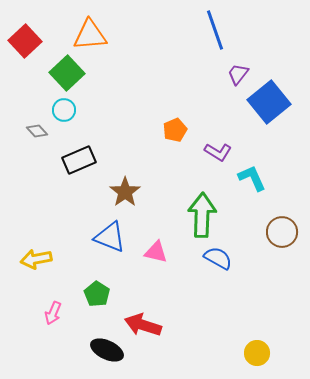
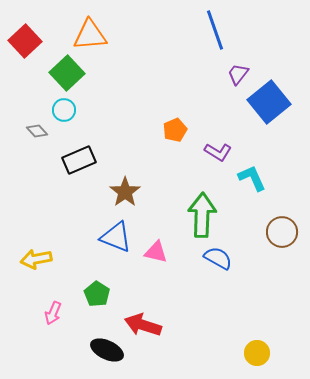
blue triangle: moved 6 px right
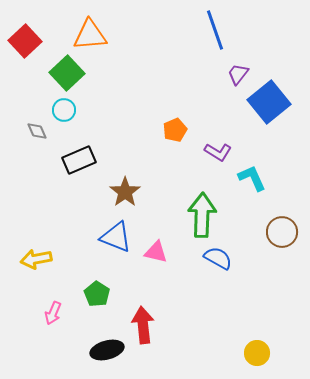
gray diamond: rotated 20 degrees clockwise
red arrow: rotated 66 degrees clockwise
black ellipse: rotated 40 degrees counterclockwise
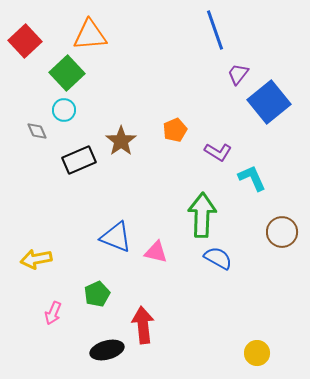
brown star: moved 4 px left, 51 px up
green pentagon: rotated 15 degrees clockwise
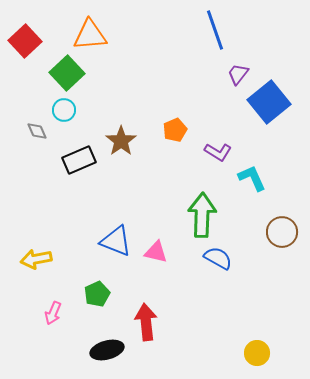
blue triangle: moved 4 px down
red arrow: moved 3 px right, 3 px up
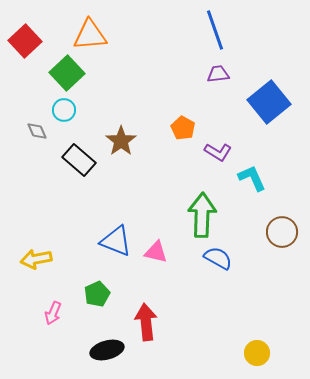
purple trapezoid: moved 20 px left; rotated 45 degrees clockwise
orange pentagon: moved 8 px right, 2 px up; rotated 20 degrees counterclockwise
black rectangle: rotated 64 degrees clockwise
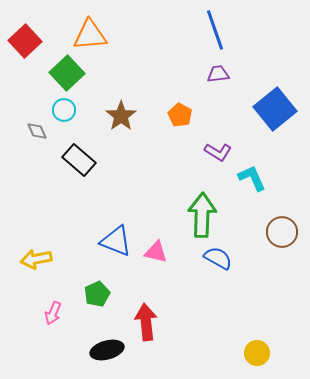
blue square: moved 6 px right, 7 px down
orange pentagon: moved 3 px left, 13 px up
brown star: moved 25 px up
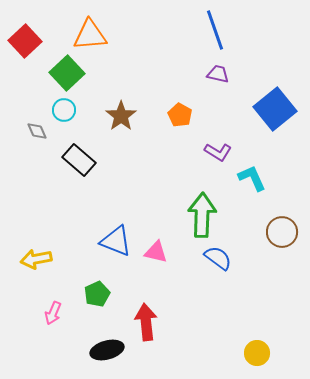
purple trapezoid: rotated 20 degrees clockwise
blue semicircle: rotated 8 degrees clockwise
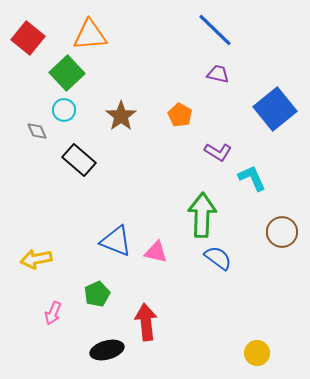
blue line: rotated 27 degrees counterclockwise
red square: moved 3 px right, 3 px up; rotated 8 degrees counterclockwise
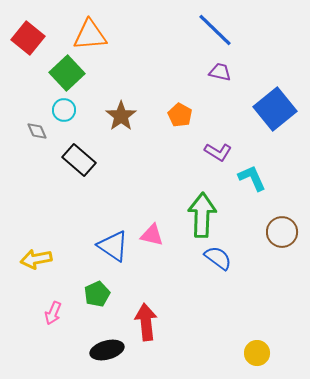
purple trapezoid: moved 2 px right, 2 px up
blue triangle: moved 3 px left, 5 px down; rotated 12 degrees clockwise
pink triangle: moved 4 px left, 17 px up
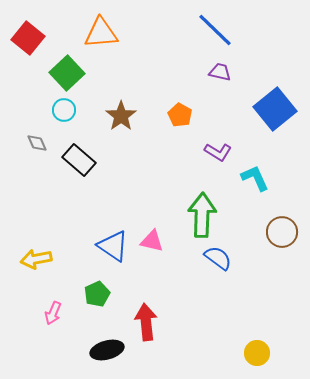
orange triangle: moved 11 px right, 2 px up
gray diamond: moved 12 px down
cyan L-shape: moved 3 px right
pink triangle: moved 6 px down
